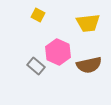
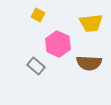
yellow trapezoid: moved 3 px right
pink hexagon: moved 8 px up
brown semicircle: moved 2 px up; rotated 15 degrees clockwise
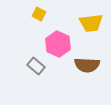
yellow square: moved 1 px right, 1 px up
brown semicircle: moved 2 px left, 2 px down
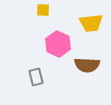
yellow square: moved 4 px right, 4 px up; rotated 24 degrees counterclockwise
gray rectangle: moved 11 px down; rotated 36 degrees clockwise
